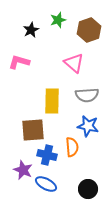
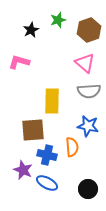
pink triangle: moved 11 px right
gray semicircle: moved 2 px right, 4 px up
blue ellipse: moved 1 px right, 1 px up
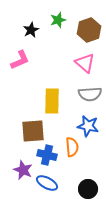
pink L-shape: moved 1 px right, 2 px up; rotated 140 degrees clockwise
gray semicircle: moved 1 px right, 3 px down
brown square: moved 1 px down
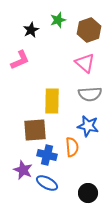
brown square: moved 2 px right, 1 px up
black circle: moved 4 px down
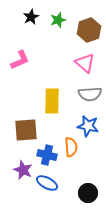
black star: moved 13 px up
brown square: moved 9 px left
orange semicircle: moved 1 px left
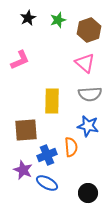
black star: moved 3 px left, 1 px down
blue cross: rotated 36 degrees counterclockwise
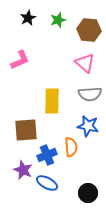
brown hexagon: rotated 25 degrees clockwise
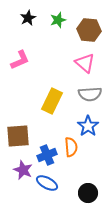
yellow rectangle: rotated 25 degrees clockwise
blue star: rotated 25 degrees clockwise
brown square: moved 8 px left, 6 px down
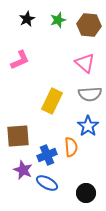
black star: moved 1 px left, 1 px down
brown hexagon: moved 5 px up
black circle: moved 2 px left
